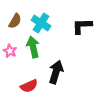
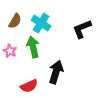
black L-shape: moved 3 px down; rotated 20 degrees counterclockwise
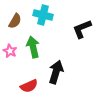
cyan cross: moved 2 px right, 8 px up; rotated 18 degrees counterclockwise
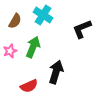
cyan cross: rotated 18 degrees clockwise
green arrow: rotated 35 degrees clockwise
pink star: rotated 24 degrees clockwise
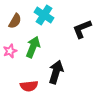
cyan cross: moved 1 px right
red semicircle: rotated 18 degrees clockwise
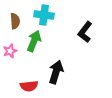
cyan cross: rotated 24 degrees counterclockwise
brown semicircle: rotated 35 degrees counterclockwise
black L-shape: moved 3 px right, 3 px down; rotated 30 degrees counterclockwise
green arrow: moved 1 px right, 6 px up
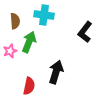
green arrow: moved 5 px left, 1 px down
red semicircle: rotated 72 degrees counterclockwise
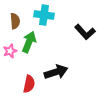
black L-shape: rotated 80 degrees counterclockwise
black arrow: rotated 55 degrees clockwise
red semicircle: moved 2 px up
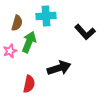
cyan cross: moved 2 px right, 1 px down; rotated 12 degrees counterclockwise
brown semicircle: moved 2 px right, 2 px down; rotated 21 degrees clockwise
black arrow: moved 3 px right, 4 px up
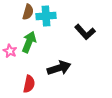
brown semicircle: moved 11 px right, 11 px up
pink star: rotated 24 degrees counterclockwise
